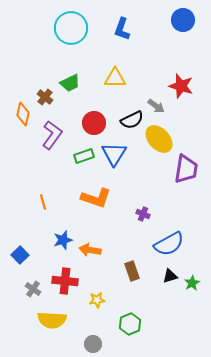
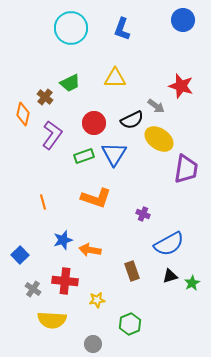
yellow ellipse: rotated 12 degrees counterclockwise
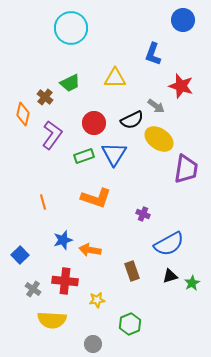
blue L-shape: moved 31 px right, 25 px down
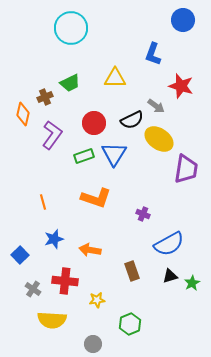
brown cross: rotated 28 degrees clockwise
blue star: moved 9 px left, 1 px up
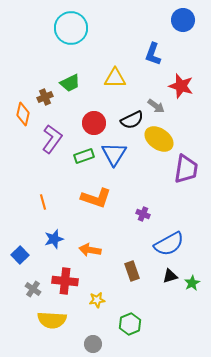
purple L-shape: moved 4 px down
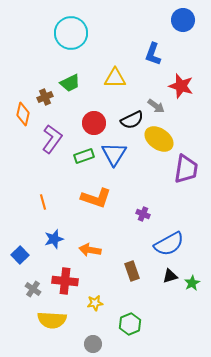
cyan circle: moved 5 px down
yellow star: moved 2 px left, 3 px down
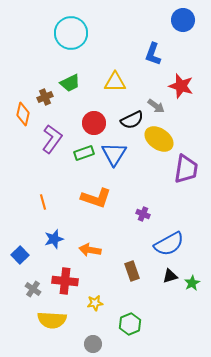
yellow triangle: moved 4 px down
green rectangle: moved 3 px up
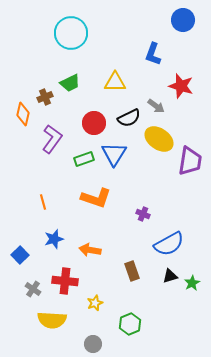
black semicircle: moved 3 px left, 2 px up
green rectangle: moved 6 px down
purple trapezoid: moved 4 px right, 8 px up
yellow star: rotated 14 degrees counterclockwise
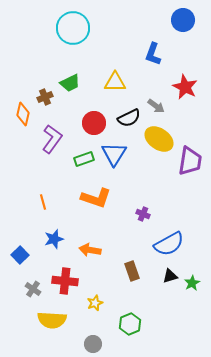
cyan circle: moved 2 px right, 5 px up
red star: moved 4 px right, 1 px down; rotated 10 degrees clockwise
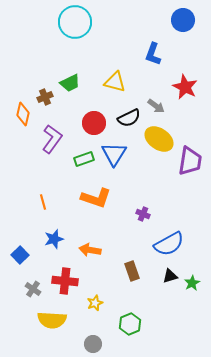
cyan circle: moved 2 px right, 6 px up
yellow triangle: rotated 15 degrees clockwise
